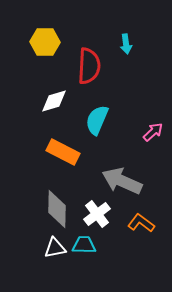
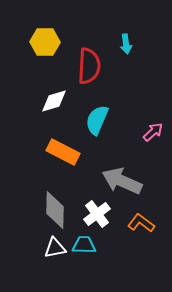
gray diamond: moved 2 px left, 1 px down
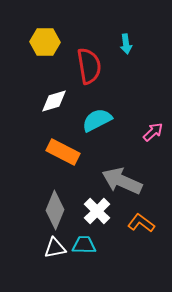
red semicircle: rotated 12 degrees counterclockwise
cyan semicircle: rotated 40 degrees clockwise
gray diamond: rotated 21 degrees clockwise
white cross: moved 3 px up; rotated 8 degrees counterclockwise
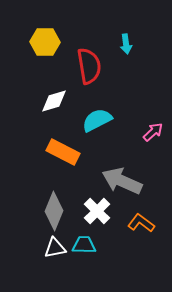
gray diamond: moved 1 px left, 1 px down
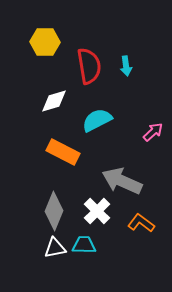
cyan arrow: moved 22 px down
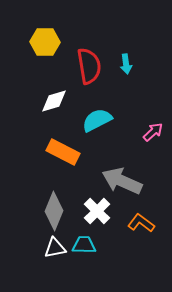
cyan arrow: moved 2 px up
